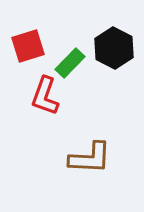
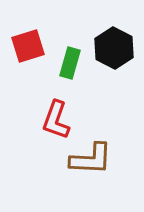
green rectangle: rotated 28 degrees counterclockwise
red L-shape: moved 11 px right, 24 px down
brown L-shape: moved 1 px right, 1 px down
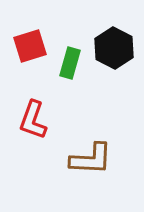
red square: moved 2 px right
red L-shape: moved 23 px left
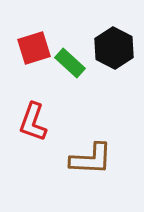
red square: moved 4 px right, 2 px down
green rectangle: rotated 64 degrees counterclockwise
red L-shape: moved 2 px down
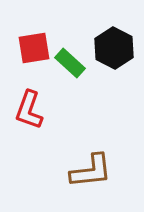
red square: rotated 8 degrees clockwise
red L-shape: moved 4 px left, 12 px up
brown L-shape: moved 12 px down; rotated 9 degrees counterclockwise
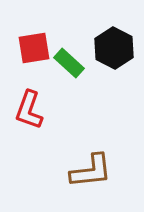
green rectangle: moved 1 px left
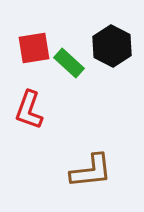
black hexagon: moved 2 px left, 2 px up
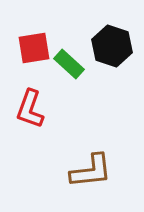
black hexagon: rotated 9 degrees counterclockwise
green rectangle: moved 1 px down
red L-shape: moved 1 px right, 1 px up
